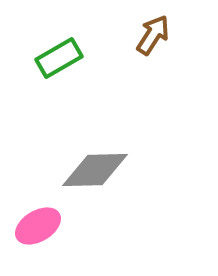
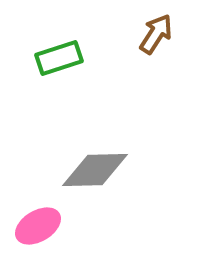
brown arrow: moved 3 px right, 1 px up
green rectangle: rotated 12 degrees clockwise
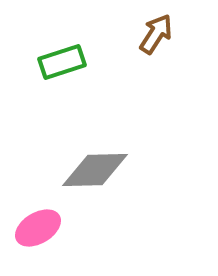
green rectangle: moved 3 px right, 4 px down
pink ellipse: moved 2 px down
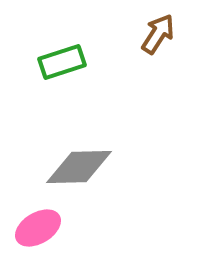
brown arrow: moved 2 px right
gray diamond: moved 16 px left, 3 px up
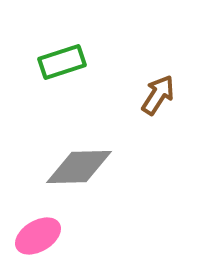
brown arrow: moved 61 px down
pink ellipse: moved 8 px down
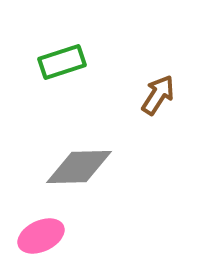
pink ellipse: moved 3 px right; rotated 6 degrees clockwise
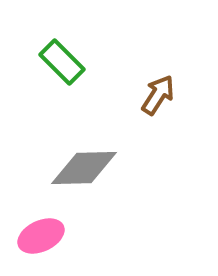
green rectangle: rotated 63 degrees clockwise
gray diamond: moved 5 px right, 1 px down
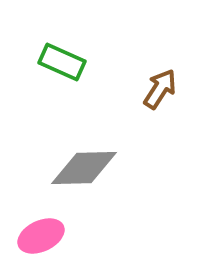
green rectangle: rotated 21 degrees counterclockwise
brown arrow: moved 2 px right, 6 px up
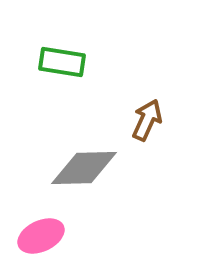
green rectangle: rotated 15 degrees counterclockwise
brown arrow: moved 13 px left, 31 px down; rotated 9 degrees counterclockwise
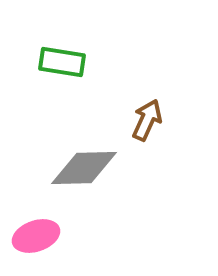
pink ellipse: moved 5 px left; rotated 6 degrees clockwise
